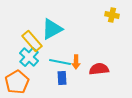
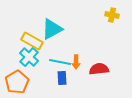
yellow rectangle: rotated 20 degrees counterclockwise
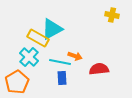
yellow rectangle: moved 6 px right, 3 px up
orange arrow: moved 1 px left, 6 px up; rotated 72 degrees counterclockwise
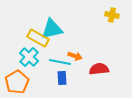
cyan triangle: rotated 15 degrees clockwise
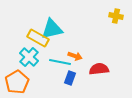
yellow cross: moved 4 px right, 1 px down
blue rectangle: moved 8 px right; rotated 24 degrees clockwise
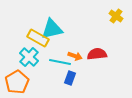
yellow cross: rotated 24 degrees clockwise
red semicircle: moved 2 px left, 15 px up
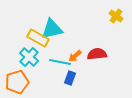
orange arrow: rotated 120 degrees clockwise
orange pentagon: rotated 15 degrees clockwise
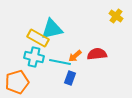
cyan cross: moved 5 px right; rotated 30 degrees counterclockwise
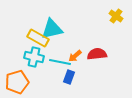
blue rectangle: moved 1 px left, 1 px up
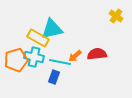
blue rectangle: moved 15 px left
orange pentagon: moved 1 px left, 22 px up
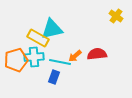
cyan cross: rotated 18 degrees counterclockwise
